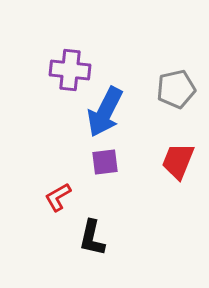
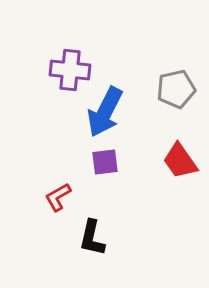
red trapezoid: moved 2 px right; rotated 57 degrees counterclockwise
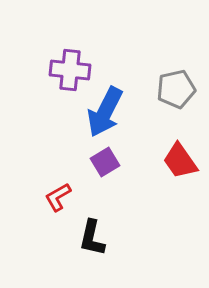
purple square: rotated 24 degrees counterclockwise
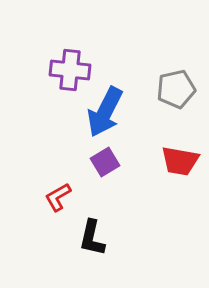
red trapezoid: rotated 45 degrees counterclockwise
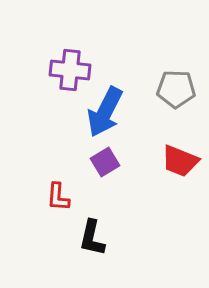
gray pentagon: rotated 15 degrees clockwise
red trapezoid: rotated 12 degrees clockwise
red L-shape: rotated 56 degrees counterclockwise
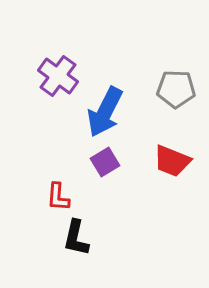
purple cross: moved 12 px left, 6 px down; rotated 30 degrees clockwise
red trapezoid: moved 8 px left
black L-shape: moved 16 px left
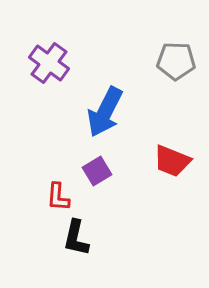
purple cross: moved 9 px left, 13 px up
gray pentagon: moved 28 px up
purple square: moved 8 px left, 9 px down
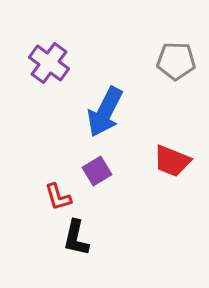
red L-shape: rotated 20 degrees counterclockwise
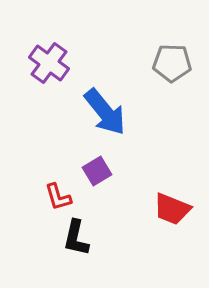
gray pentagon: moved 4 px left, 2 px down
blue arrow: rotated 66 degrees counterclockwise
red trapezoid: moved 48 px down
